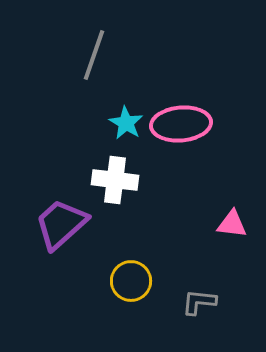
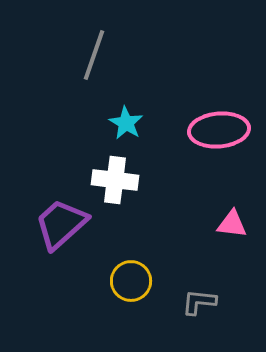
pink ellipse: moved 38 px right, 6 px down
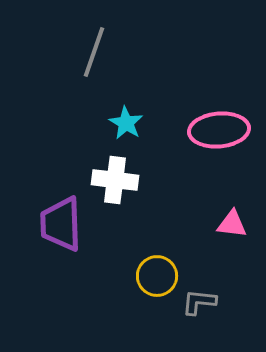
gray line: moved 3 px up
purple trapezoid: rotated 50 degrees counterclockwise
yellow circle: moved 26 px right, 5 px up
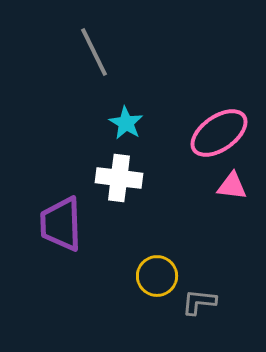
gray line: rotated 45 degrees counterclockwise
pink ellipse: moved 3 px down; rotated 30 degrees counterclockwise
white cross: moved 4 px right, 2 px up
pink triangle: moved 38 px up
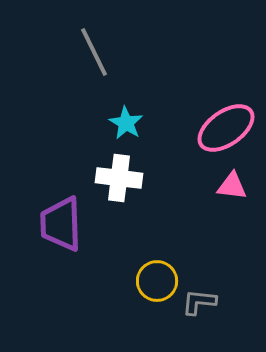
pink ellipse: moved 7 px right, 5 px up
yellow circle: moved 5 px down
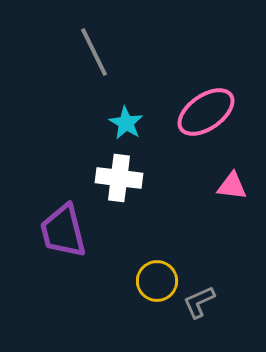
pink ellipse: moved 20 px left, 16 px up
purple trapezoid: moved 2 px right, 7 px down; rotated 12 degrees counterclockwise
gray L-shape: rotated 30 degrees counterclockwise
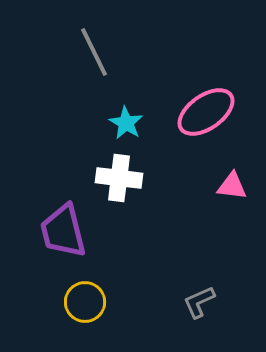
yellow circle: moved 72 px left, 21 px down
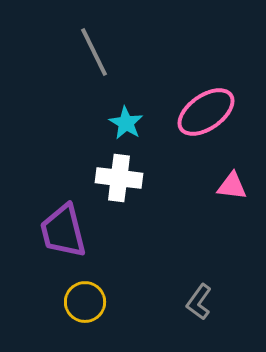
gray L-shape: rotated 30 degrees counterclockwise
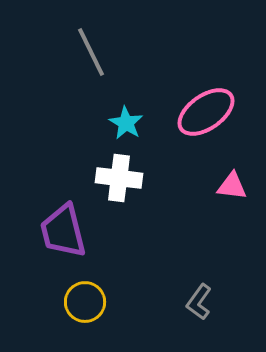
gray line: moved 3 px left
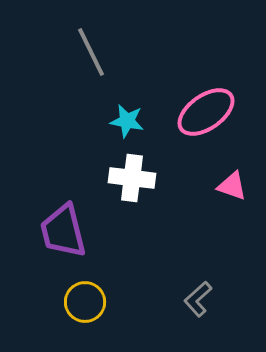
cyan star: moved 1 px right, 2 px up; rotated 20 degrees counterclockwise
white cross: moved 13 px right
pink triangle: rotated 12 degrees clockwise
gray L-shape: moved 1 px left, 3 px up; rotated 12 degrees clockwise
